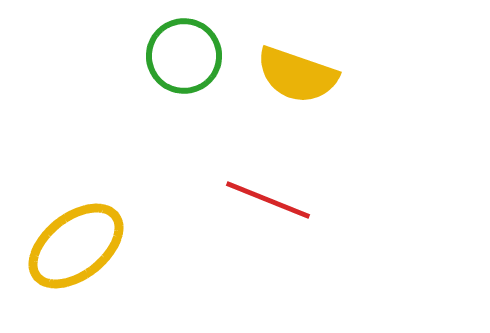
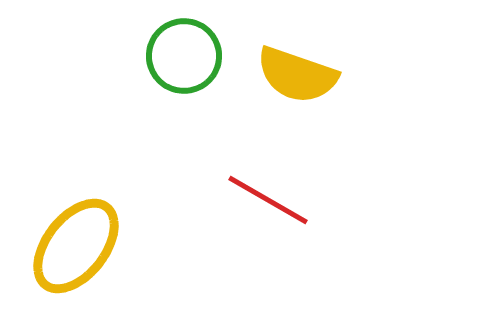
red line: rotated 8 degrees clockwise
yellow ellipse: rotated 14 degrees counterclockwise
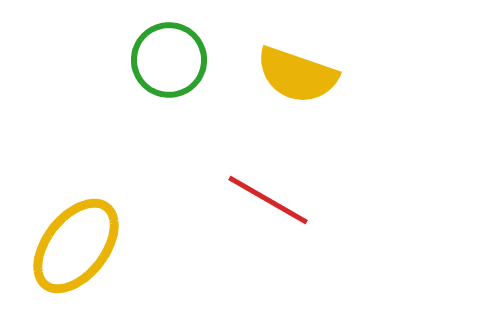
green circle: moved 15 px left, 4 px down
